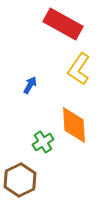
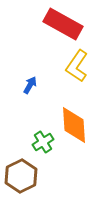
yellow L-shape: moved 2 px left, 3 px up
brown hexagon: moved 1 px right, 4 px up
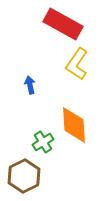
yellow L-shape: moved 2 px up
blue arrow: rotated 42 degrees counterclockwise
brown hexagon: moved 3 px right
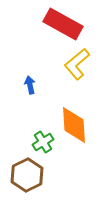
yellow L-shape: rotated 16 degrees clockwise
brown hexagon: moved 3 px right, 1 px up
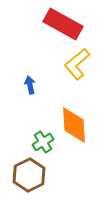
brown hexagon: moved 2 px right
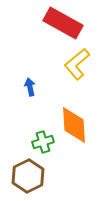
red rectangle: moved 1 px up
blue arrow: moved 2 px down
green cross: rotated 15 degrees clockwise
brown hexagon: moved 1 px left, 1 px down
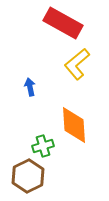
green cross: moved 4 px down
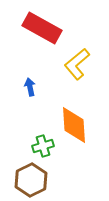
red rectangle: moved 21 px left, 5 px down
brown hexagon: moved 3 px right, 4 px down
